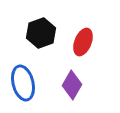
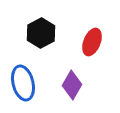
black hexagon: rotated 8 degrees counterclockwise
red ellipse: moved 9 px right
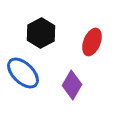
blue ellipse: moved 10 px up; rotated 32 degrees counterclockwise
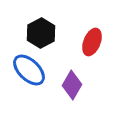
blue ellipse: moved 6 px right, 3 px up
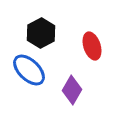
red ellipse: moved 4 px down; rotated 40 degrees counterclockwise
purple diamond: moved 5 px down
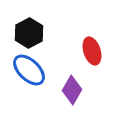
black hexagon: moved 12 px left
red ellipse: moved 5 px down
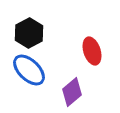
purple diamond: moved 2 px down; rotated 20 degrees clockwise
